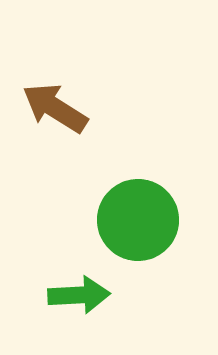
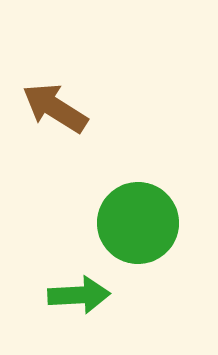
green circle: moved 3 px down
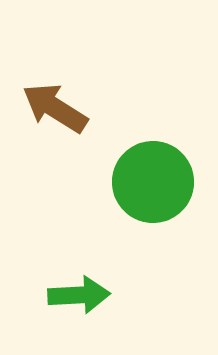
green circle: moved 15 px right, 41 px up
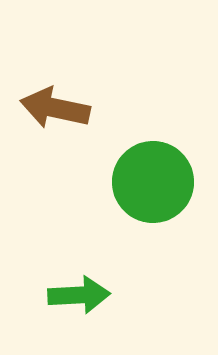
brown arrow: rotated 20 degrees counterclockwise
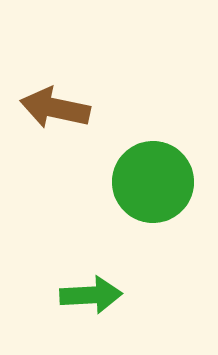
green arrow: moved 12 px right
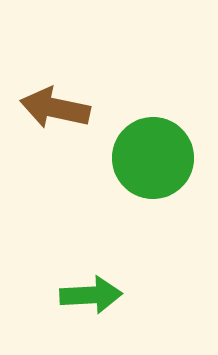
green circle: moved 24 px up
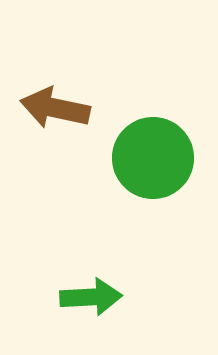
green arrow: moved 2 px down
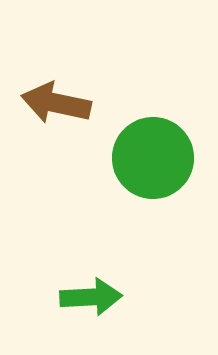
brown arrow: moved 1 px right, 5 px up
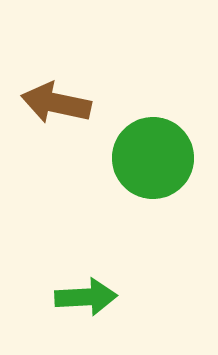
green arrow: moved 5 px left
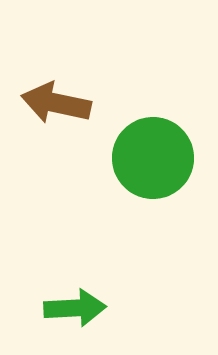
green arrow: moved 11 px left, 11 px down
